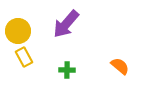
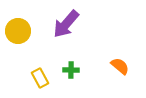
yellow rectangle: moved 16 px right, 21 px down
green cross: moved 4 px right
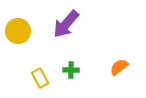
orange semicircle: moved 1 px left, 1 px down; rotated 78 degrees counterclockwise
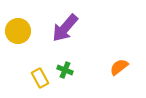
purple arrow: moved 1 px left, 4 px down
green cross: moved 6 px left; rotated 21 degrees clockwise
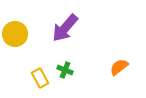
yellow circle: moved 3 px left, 3 px down
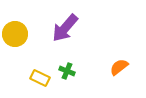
green cross: moved 2 px right, 1 px down
yellow rectangle: rotated 36 degrees counterclockwise
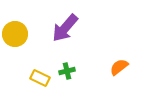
green cross: rotated 35 degrees counterclockwise
